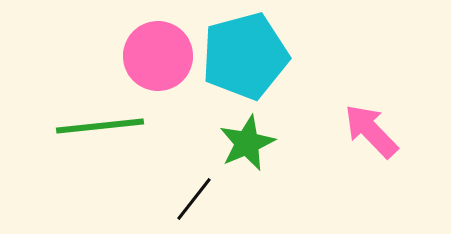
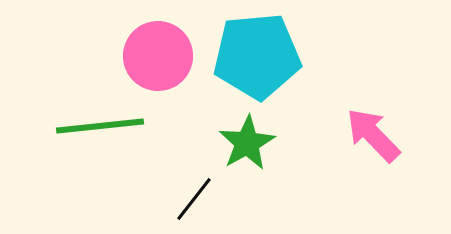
cyan pentagon: moved 12 px right; rotated 10 degrees clockwise
pink arrow: moved 2 px right, 4 px down
green star: rotated 6 degrees counterclockwise
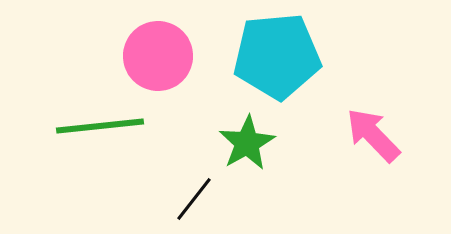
cyan pentagon: moved 20 px right
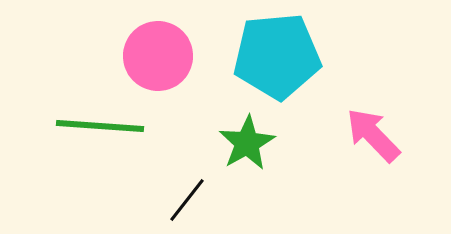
green line: rotated 10 degrees clockwise
black line: moved 7 px left, 1 px down
